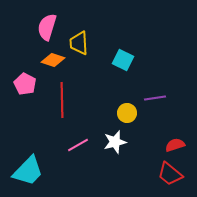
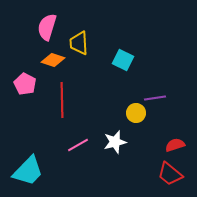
yellow circle: moved 9 px right
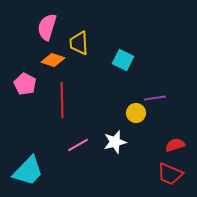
red trapezoid: rotated 16 degrees counterclockwise
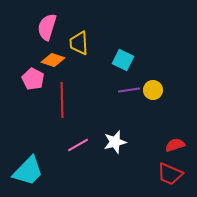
pink pentagon: moved 8 px right, 5 px up
purple line: moved 26 px left, 8 px up
yellow circle: moved 17 px right, 23 px up
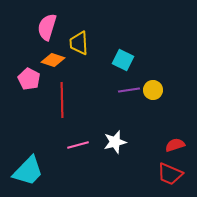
pink pentagon: moved 4 px left
pink line: rotated 15 degrees clockwise
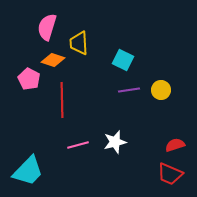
yellow circle: moved 8 px right
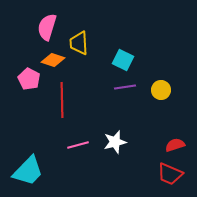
purple line: moved 4 px left, 3 px up
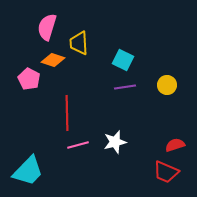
yellow circle: moved 6 px right, 5 px up
red line: moved 5 px right, 13 px down
red trapezoid: moved 4 px left, 2 px up
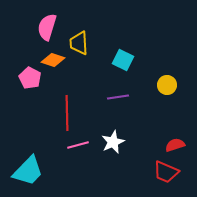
pink pentagon: moved 1 px right, 1 px up
purple line: moved 7 px left, 10 px down
white star: moved 2 px left; rotated 10 degrees counterclockwise
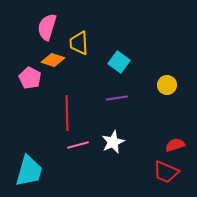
cyan square: moved 4 px left, 2 px down; rotated 10 degrees clockwise
purple line: moved 1 px left, 1 px down
cyan trapezoid: moved 1 px right; rotated 28 degrees counterclockwise
